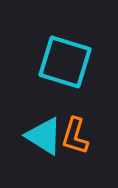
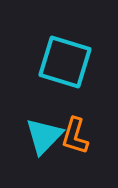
cyan triangle: rotated 42 degrees clockwise
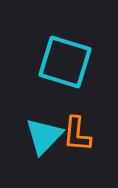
orange L-shape: moved 2 px right, 2 px up; rotated 12 degrees counterclockwise
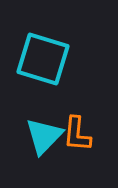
cyan square: moved 22 px left, 3 px up
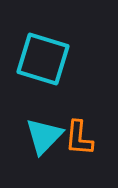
orange L-shape: moved 2 px right, 4 px down
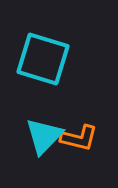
orange L-shape: rotated 81 degrees counterclockwise
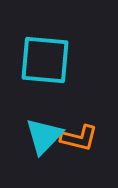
cyan square: moved 2 px right, 1 px down; rotated 12 degrees counterclockwise
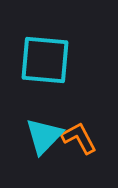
orange L-shape: rotated 132 degrees counterclockwise
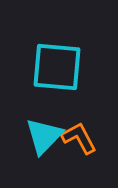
cyan square: moved 12 px right, 7 px down
